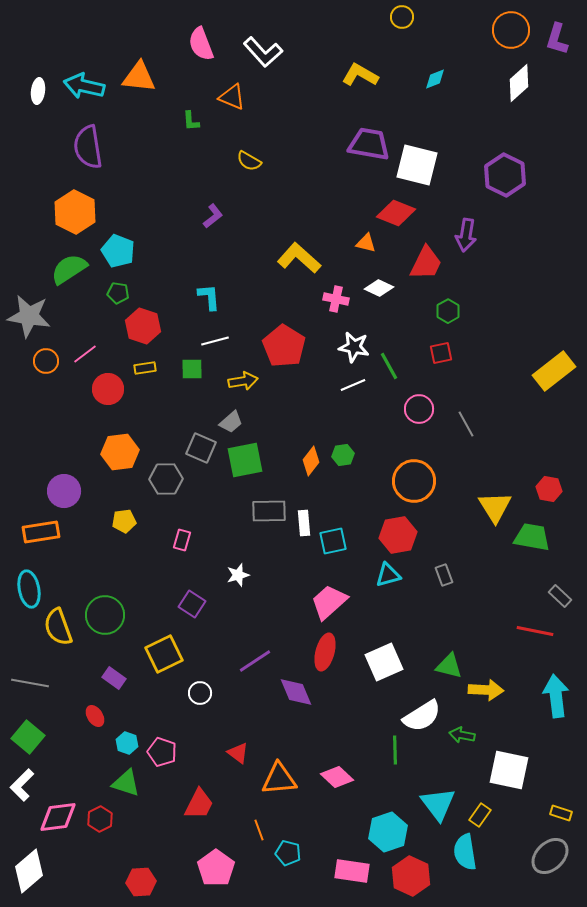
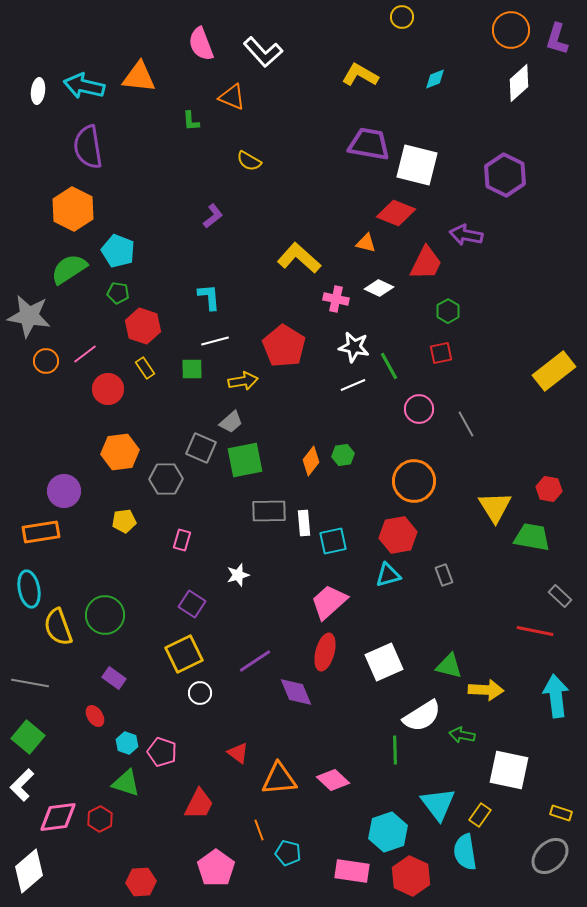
orange hexagon at (75, 212): moved 2 px left, 3 px up
purple arrow at (466, 235): rotated 92 degrees clockwise
yellow rectangle at (145, 368): rotated 65 degrees clockwise
yellow square at (164, 654): moved 20 px right
pink diamond at (337, 777): moved 4 px left, 3 px down
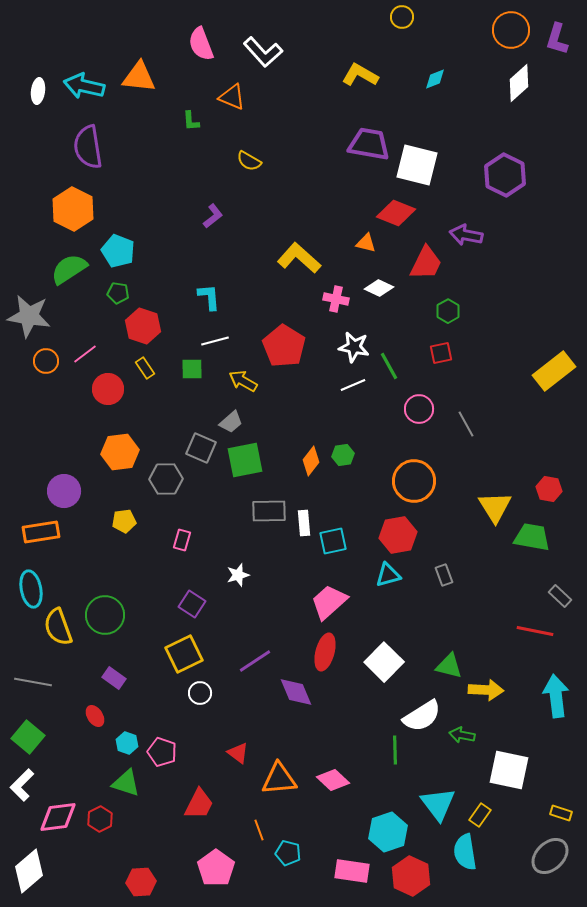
yellow arrow at (243, 381): rotated 140 degrees counterclockwise
cyan ellipse at (29, 589): moved 2 px right
white square at (384, 662): rotated 21 degrees counterclockwise
gray line at (30, 683): moved 3 px right, 1 px up
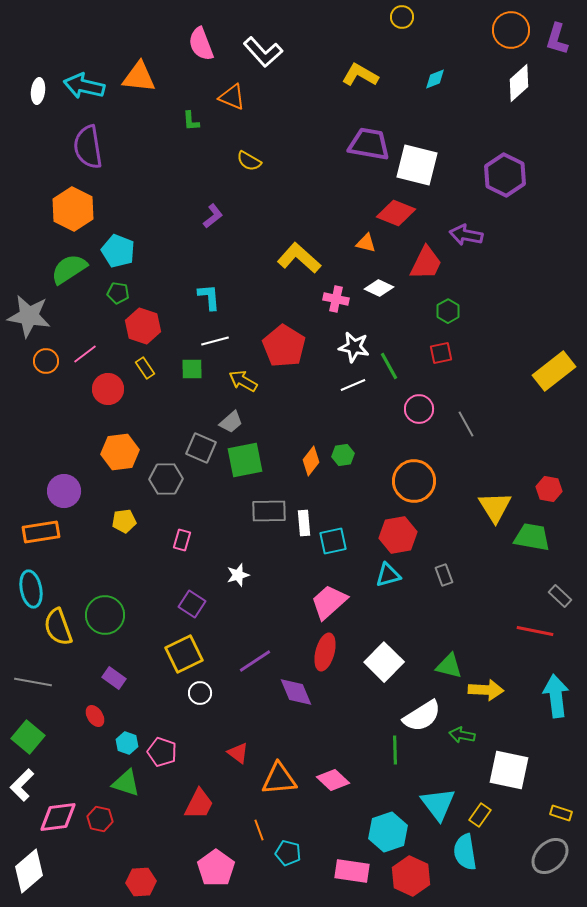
red hexagon at (100, 819): rotated 20 degrees counterclockwise
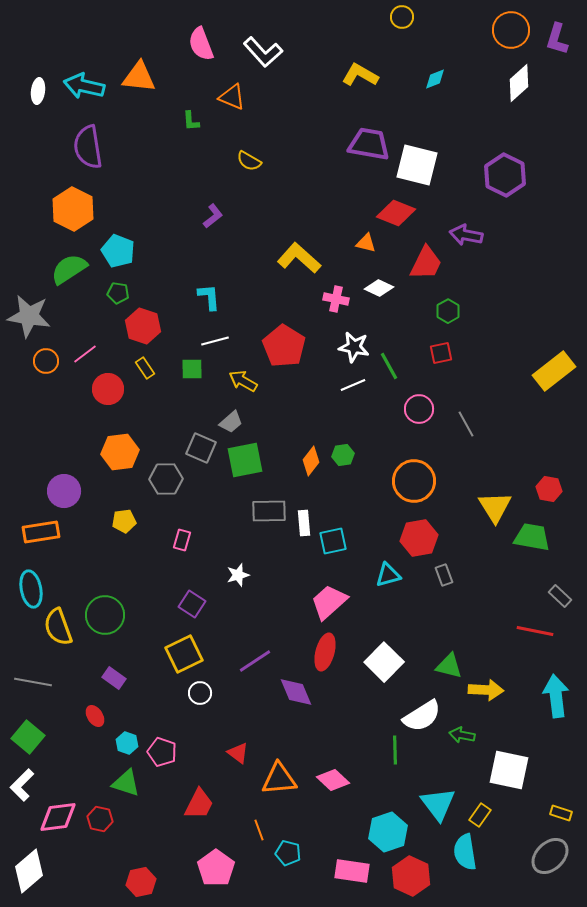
red hexagon at (398, 535): moved 21 px right, 3 px down
red hexagon at (141, 882): rotated 8 degrees counterclockwise
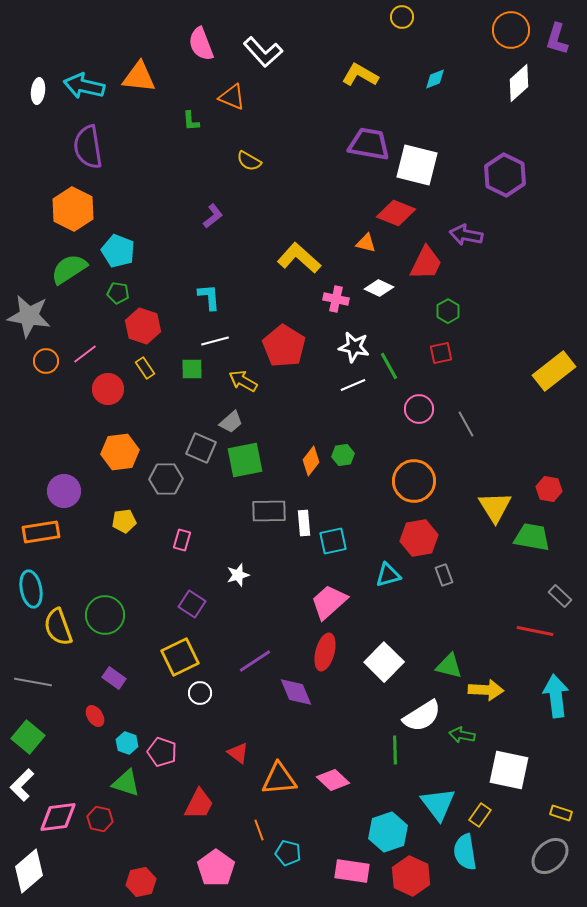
yellow square at (184, 654): moved 4 px left, 3 px down
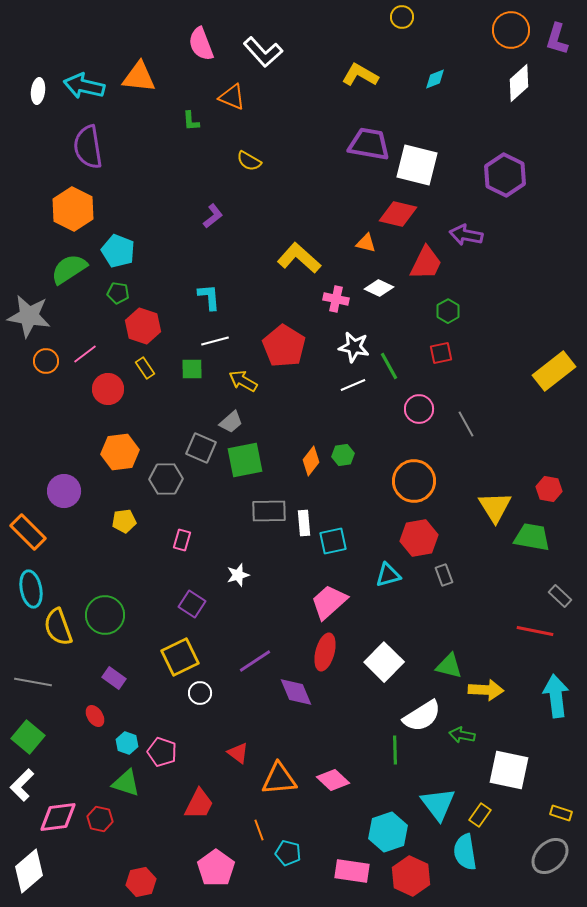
red diamond at (396, 213): moved 2 px right, 1 px down; rotated 9 degrees counterclockwise
orange rectangle at (41, 532): moved 13 px left; rotated 54 degrees clockwise
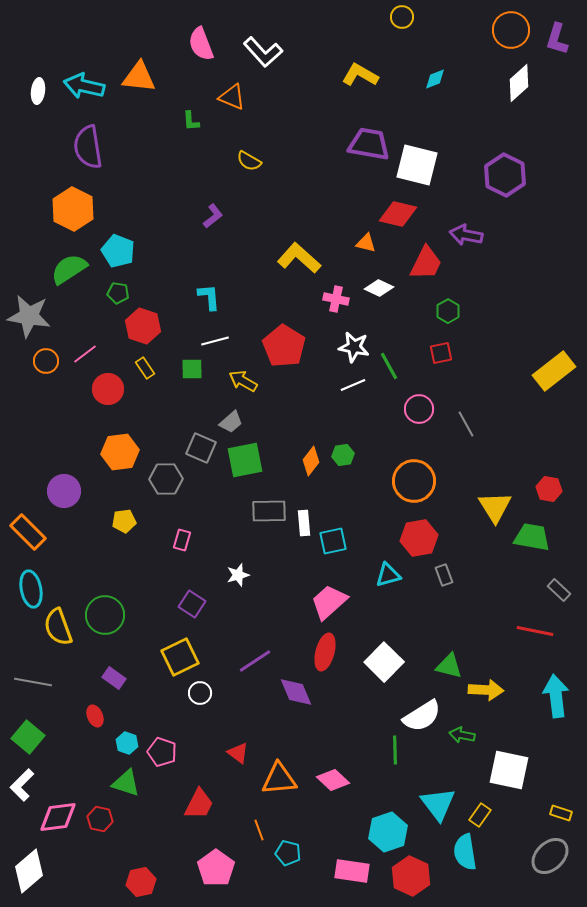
gray rectangle at (560, 596): moved 1 px left, 6 px up
red ellipse at (95, 716): rotated 10 degrees clockwise
